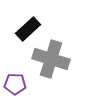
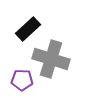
purple pentagon: moved 7 px right, 4 px up
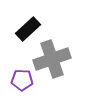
gray cross: moved 1 px right; rotated 36 degrees counterclockwise
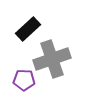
purple pentagon: moved 2 px right
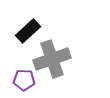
black rectangle: moved 2 px down
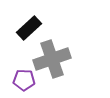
black rectangle: moved 1 px right, 3 px up
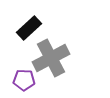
gray cross: moved 1 px left, 1 px up; rotated 9 degrees counterclockwise
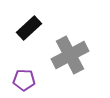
gray cross: moved 19 px right, 3 px up
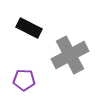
black rectangle: rotated 70 degrees clockwise
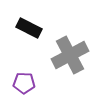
purple pentagon: moved 3 px down
